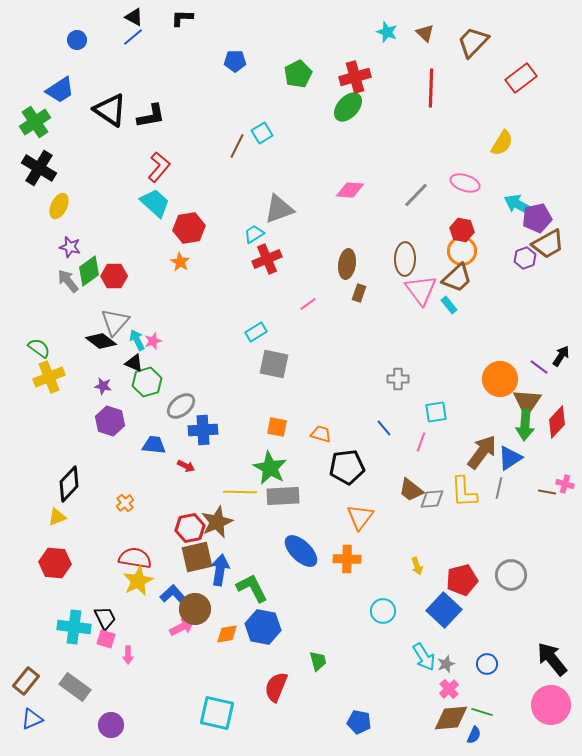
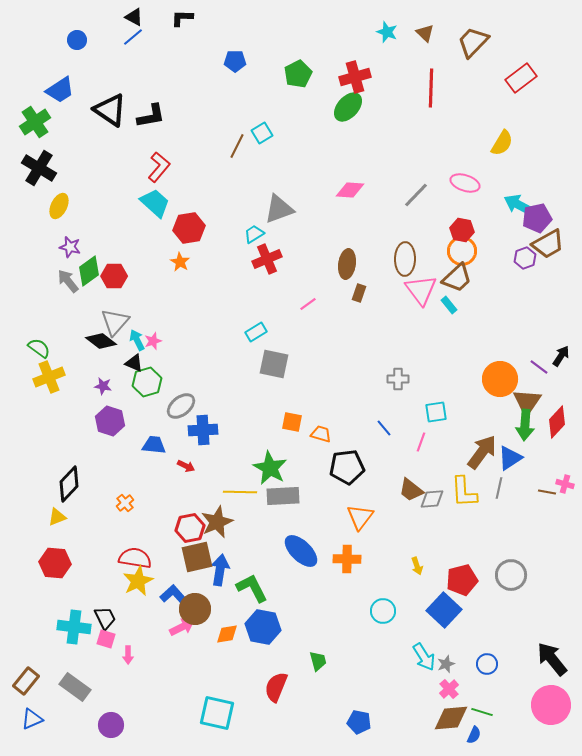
orange square at (277, 427): moved 15 px right, 5 px up
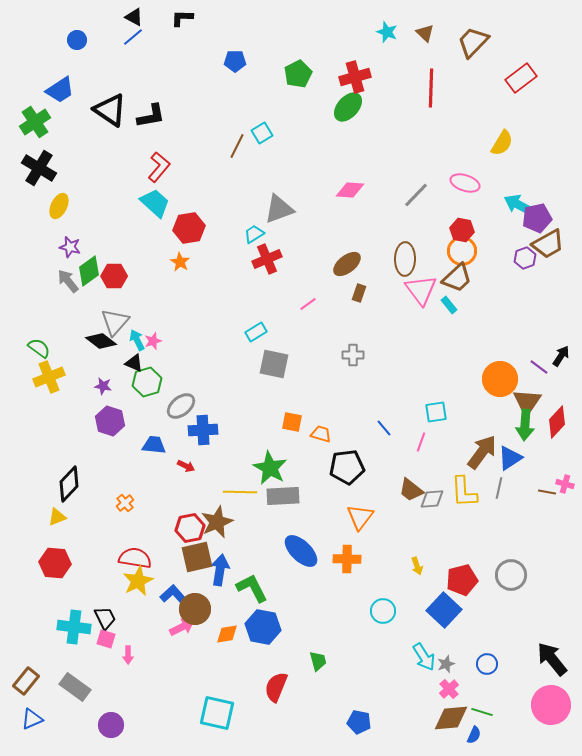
brown ellipse at (347, 264): rotated 44 degrees clockwise
gray cross at (398, 379): moved 45 px left, 24 px up
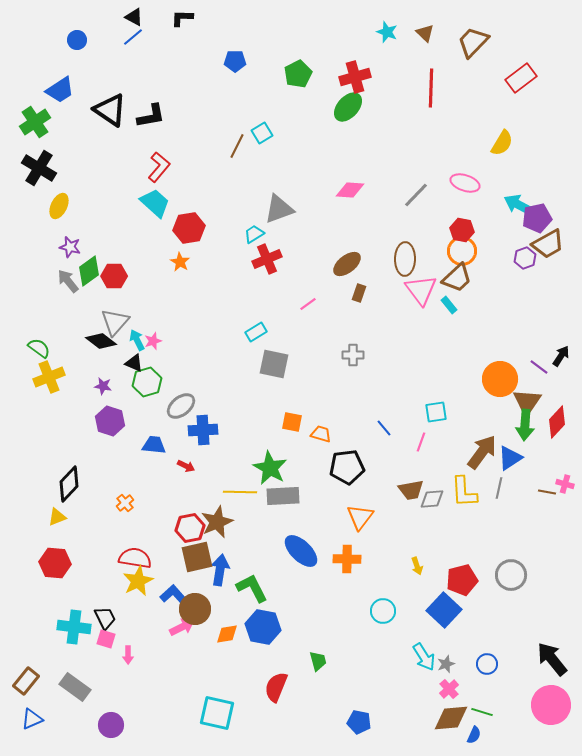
brown trapezoid at (411, 490): rotated 48 degrees counterclockwise
